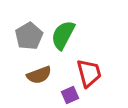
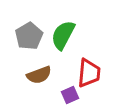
red trapezoid: rotated 20 degrees clockwise
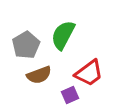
gray pentagon: moved 3 px left, 9 px down
red trapezoid: rotated 48 degrees clockwise
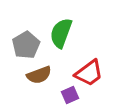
green semicircle: moved 2 px left, 2 px up; rotated 8 degrees counterclockwise
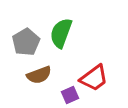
gray pentagon: moved 3 px up
red trapezoid: moved 5 px right, 5 px down
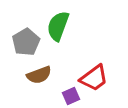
green semicircle: moved 3 px left, 7 px up
purple square: moved 1 px right, 1 px down
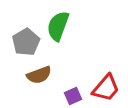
red trapezoid: moved 12 px right, 10 px down; rotated 12 degrees counterclockwise
purple square: moved 2 px right
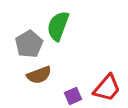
gray pentagon: moved 3 px right, 2 px down
red trapezoid: moved 1 px right
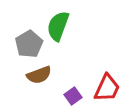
red trapezoid: rotated 16 degrees counterclockwise
purple square: rotated 12 degrees counterclockwise
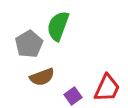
brown semicircle: moved 3 px right, 2 px down
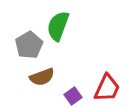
gray pentagon: moved 1 px down
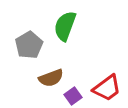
green semicircle: moved 7 px right
brown semicircle: moved 9 px right, 1 px down
red trapezoid: rotated 28 degrees clockwise
